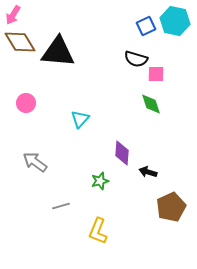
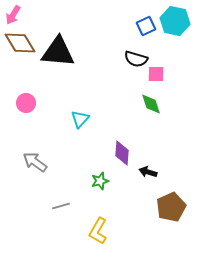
brown diamond: moved 1 px down
yellow L-shape: rotated 8 degrees clockwise
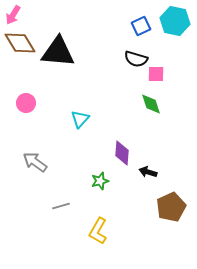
blue square: moved 5 px left
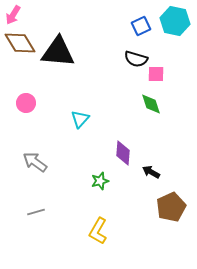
purple diamond: moved 1 px right
black arrow: moved 3 px right; rotated 12 degrees clockwise
gray line: moved 25 px left, 6 px down
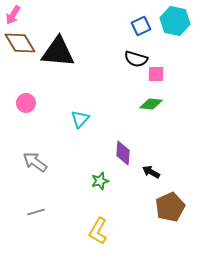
green diamond: rotated 65 degrees counterclockwise
brown pentagon: moved 1 px left
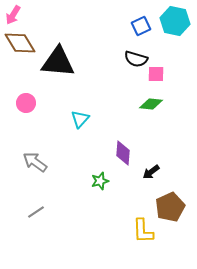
black triangle: moved 10 px down
black arrow: rotated 66 degrees counterclockwise
gray line: rotated 18 degrees counterclockwise
yellow L-shape: moved 45 px right; rotated 32 degrees counterclockwise
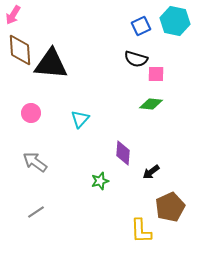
brown diamond: moved 7 px down; rotated 28 degrees clockwise
black triangle: moved 7 px left, 2 px down
pink circle: moved 5 px right, 10 px down
yellow L-shape: moved 2 px left
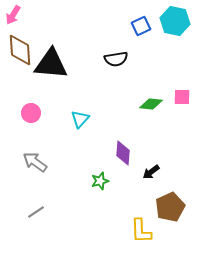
black semicircle: moved 20 px left; rotated 25 degrees counterclockwise
pink square: moved 26 px right, 23 px down
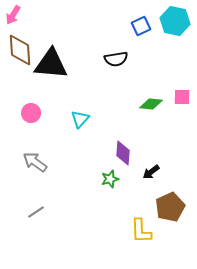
green star: moved 10 px right, 2 px up
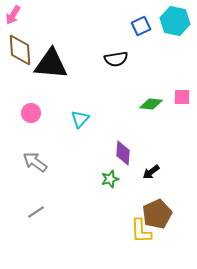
brown pentagon: moved 13 px left, 7 px down
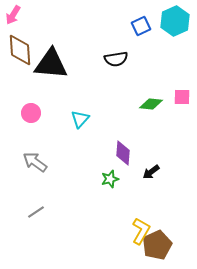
cyan hexagon: rotated 24 degrees clockwise
brown pentagon: moved 31 px down
yellow L-shape: rotated 148 degrees counterclockwise
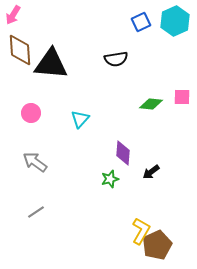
blue square: moved 4 px up
